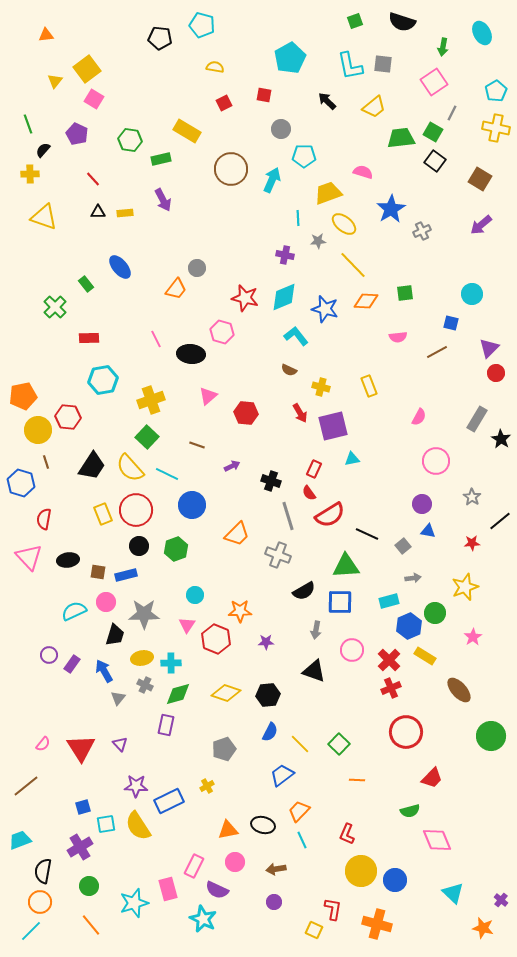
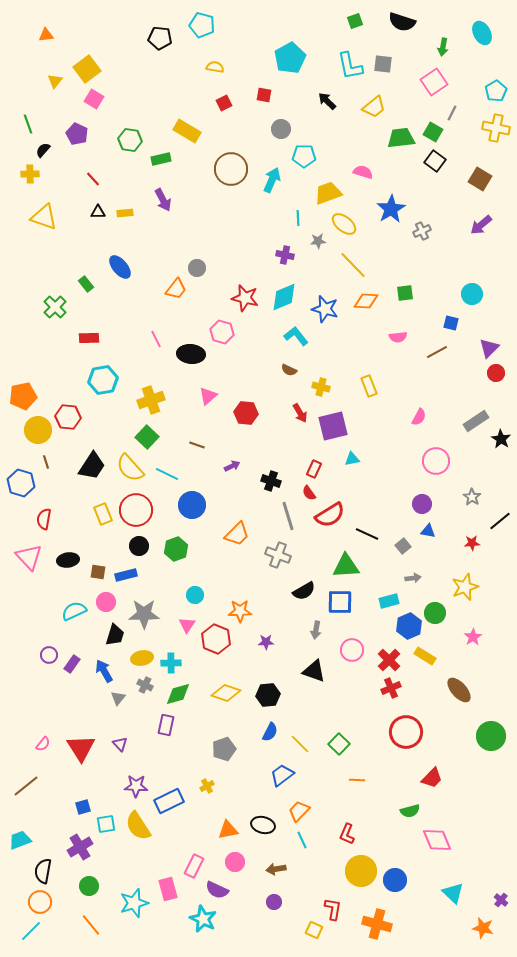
gray rectangle at (477, 419): moved 1 px left, 2 px down; rotated 25 degrees clockwise
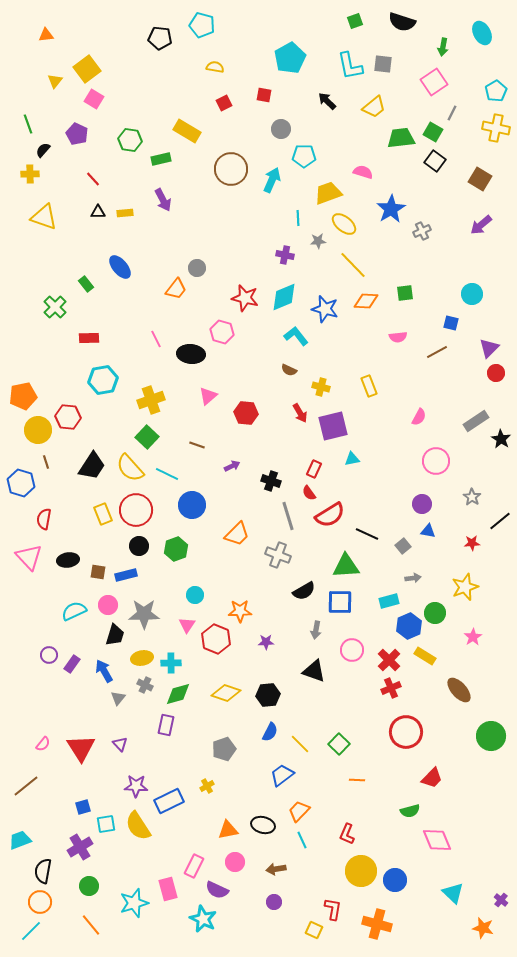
pink circle at (106, 602): moved 2 px right, 3 px down
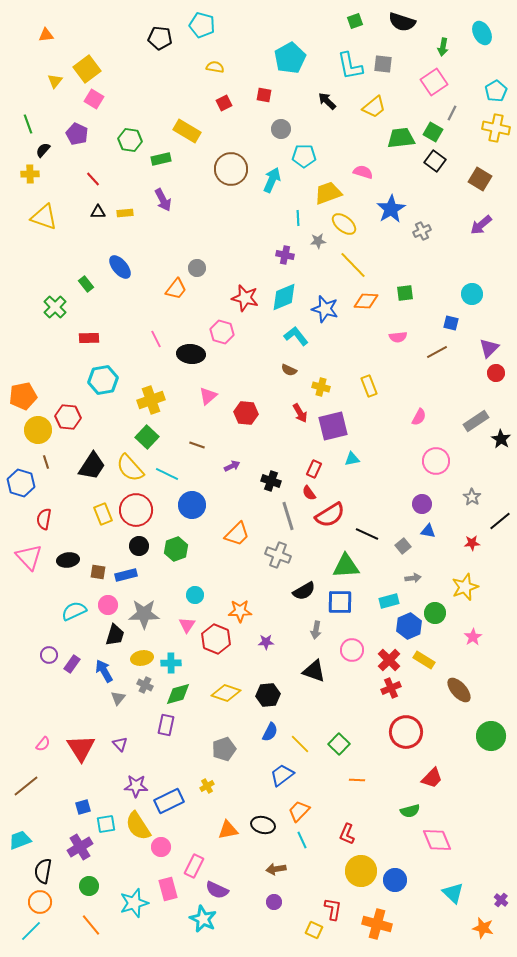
yellow rectangle at (425, 656): moved 1 px left, 4 px down
pink circle at (235, 862): moved 74 px left, 15 px up
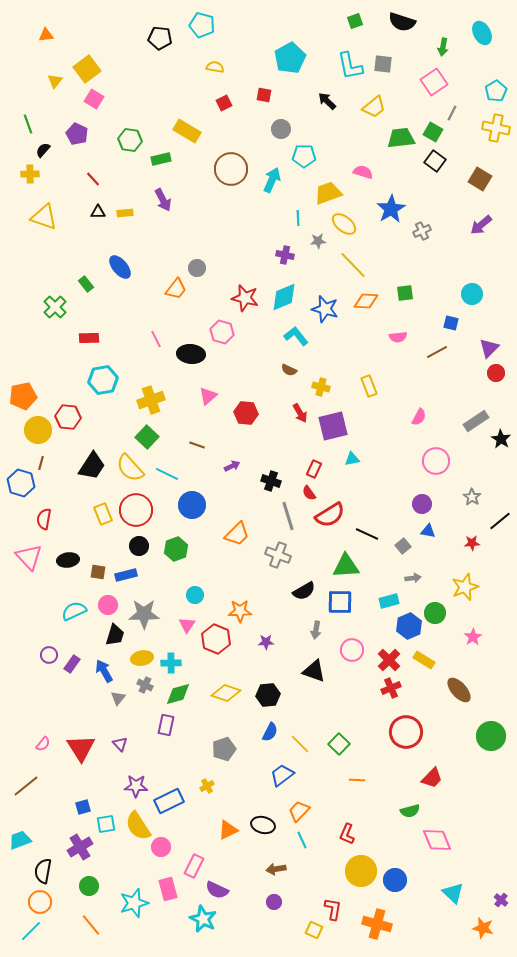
brown line at (46, 462): moved 5 px left, 1 px down; rotated 32 degrees clockwise
orange triangle at (228, 830): rotated 15 degrees counterclockwise
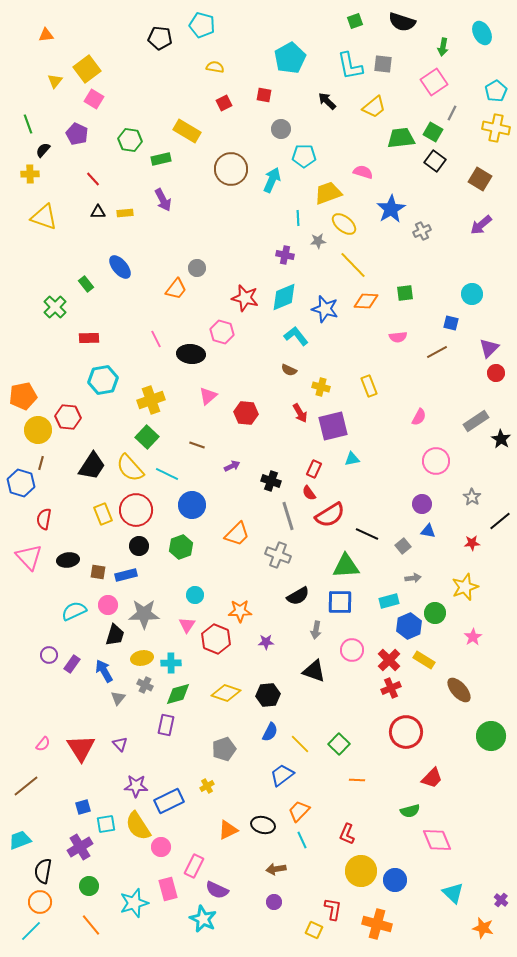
green hexagon at (176, 549): moved 5 px right, 2 px up
black semicircle at (304, 591): moved 6 px left, 5 px down
